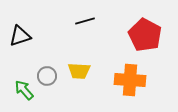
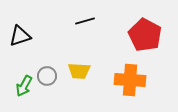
green arrow: moved 4 px up; rotated 110 degrees counterclockwise
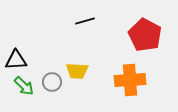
black triangle: moved 4 px left, 24 px down; rotated 15 degrees clockwise
yellow trapezoid: moved 2 px left
gray circle: moved 5 px right, 6 px down
orange cross: rotated 8 degrees counterclockwise
green arrow: rotated 75 degrees counterclockwise
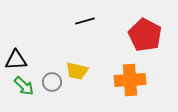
yellow trapezoid: rotated 10 degrees clockwise
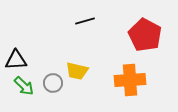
gray circle: moved 1 px right, 1 px down
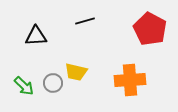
red pentagon: moved 5 px right, 6 px up
black triangle: moved 20 px right, 24 px up
yellow trapezoid: moved 1 px left, 1 px down
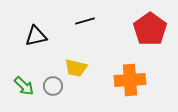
red pentagon: rotated 8 degrees clockwise
black triangle: rotated 10 degrees counterclockwise
yellow trapezoid: moved 4 px up
gray circle: moved 3 px down
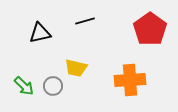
black triangle: moved 4 px right, 3 px up
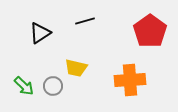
red pentagon: moved 2 px down
black triangle: rotated 20 degrees counterclockwise
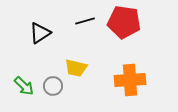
red pentagon: moved 26 px left, 9 px up; rotated 28 degrees counterclockwise
